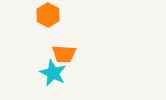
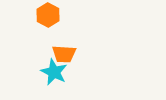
cyan star: moved 1 px right, 1 px up
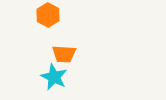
cyan star: moved 5 px down
